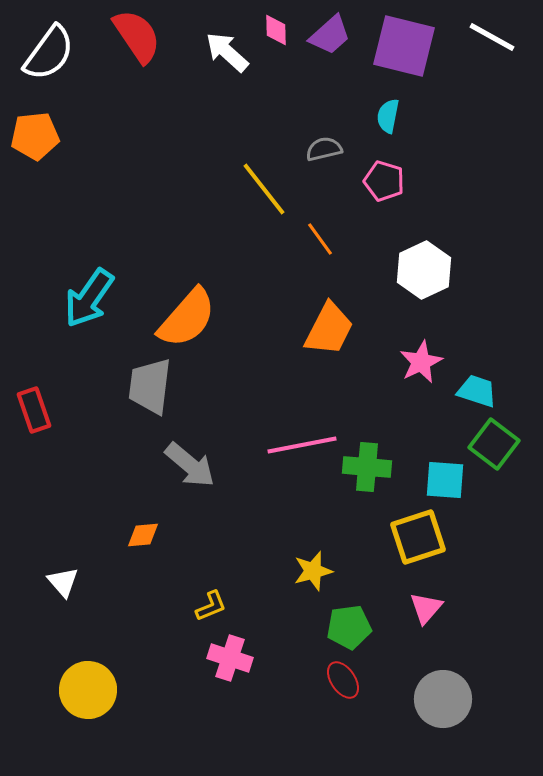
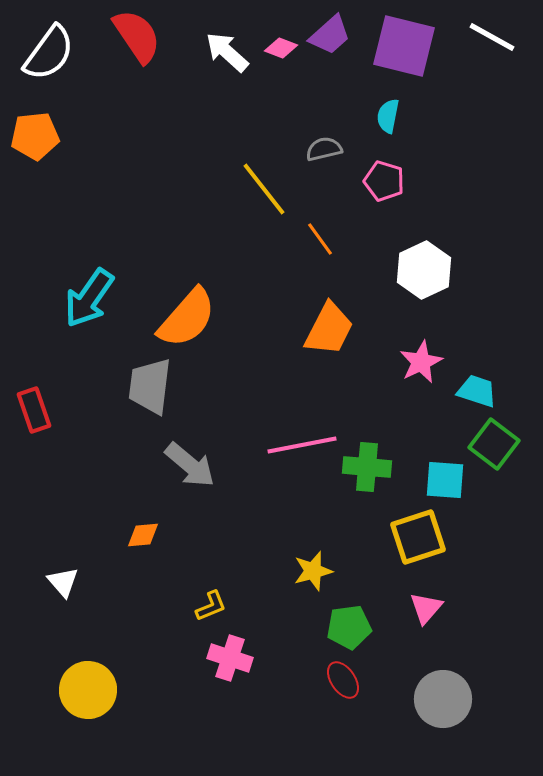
pink diamond: moved 5 px right, 18 px down; rotated 68 degrees counterclockwise
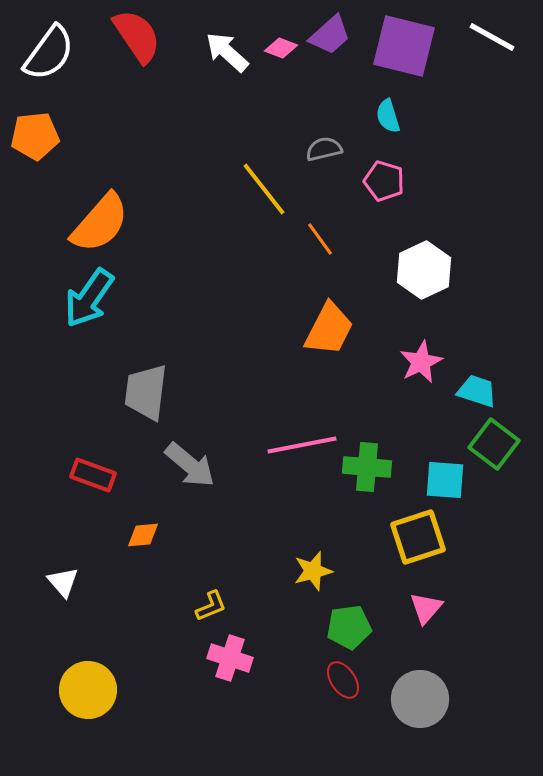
cyan semicircle: rotated 28 degrees counterclockwise
orange semicircle: moved 87 px left, 95 px up
gray trapezoid: moved 4 px left, 6 px down
red rectangle: moved 59 px right, 65 px down; rotated 51 degrees counterclockwise
gray circle: moved 23 px left
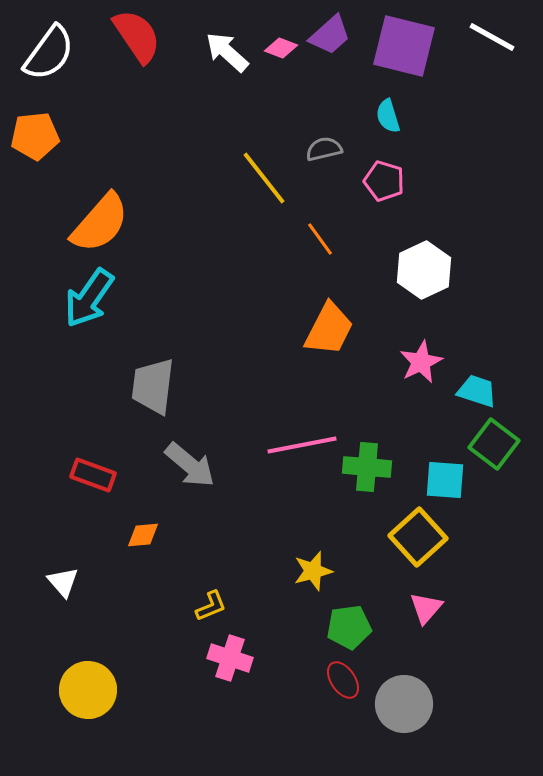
yellow line: moved 11 px up
gray trapezoid: moved 7 px right, 6 px up
yellow square: rotated 24 degrees counterclockwise
gray circle: moved 16 px left, 5 px down
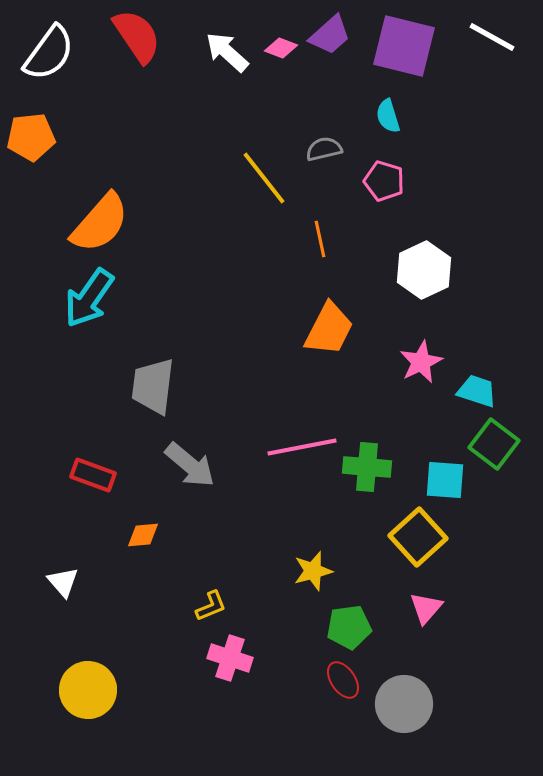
orange pentagon: moved 4 px left, 1 px down
orange line: rotated 24 degrees clockwise
pink line: moved 2 px down
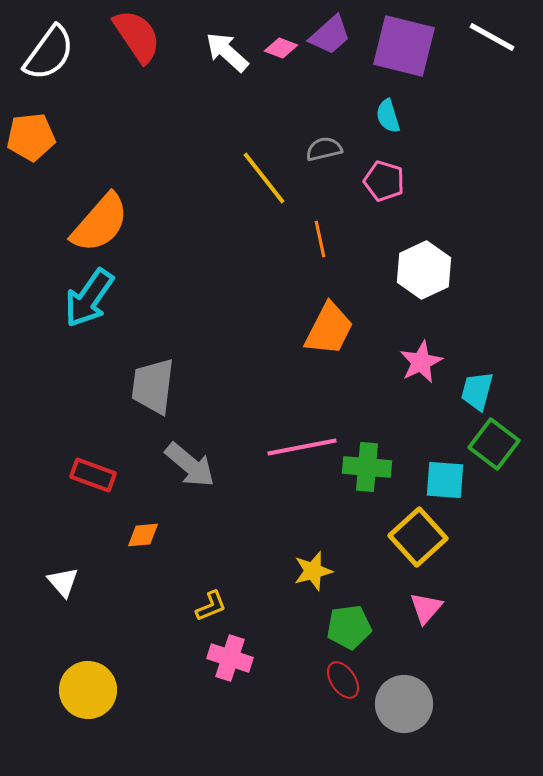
cyan trapezoid: rotated 93 degrees counterclockwise
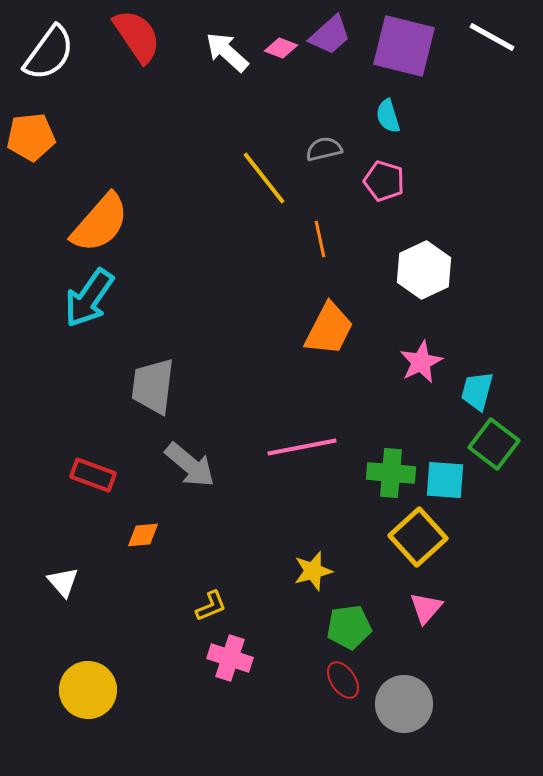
green cross: moved 24 px right, 6 px down
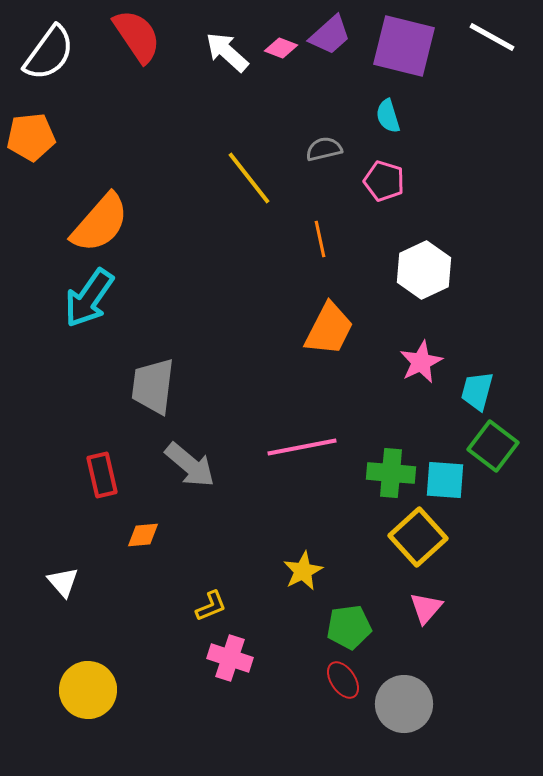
yellow line: moved 15 px left
green square: moved 1 px left, 2 px down
red rectangle: moved 9 px right; rotated 57 degrees clockwise
yellow star: moved 10 px left; rotated 12 degrees counterclockwise
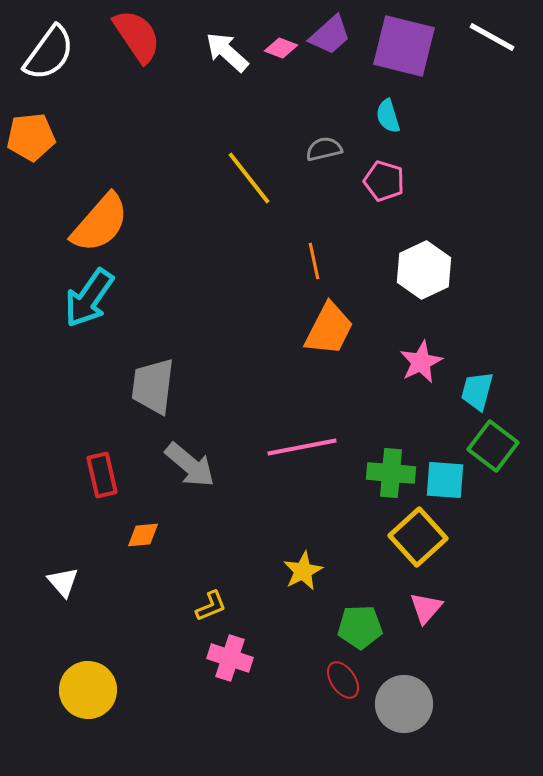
orange line: moved 6 px left, 22 px down
green pentagon: moved 11 px right; rotated 6 degrees clockwise
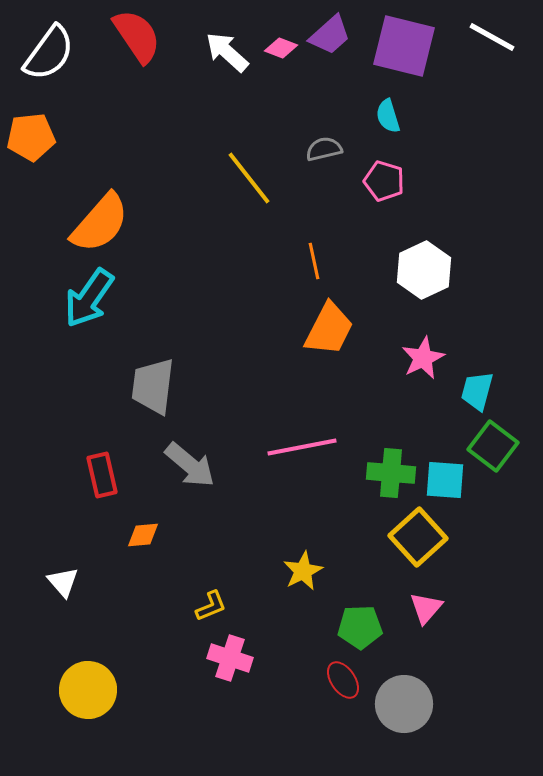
pink star: moved 2 px right, 4 px up
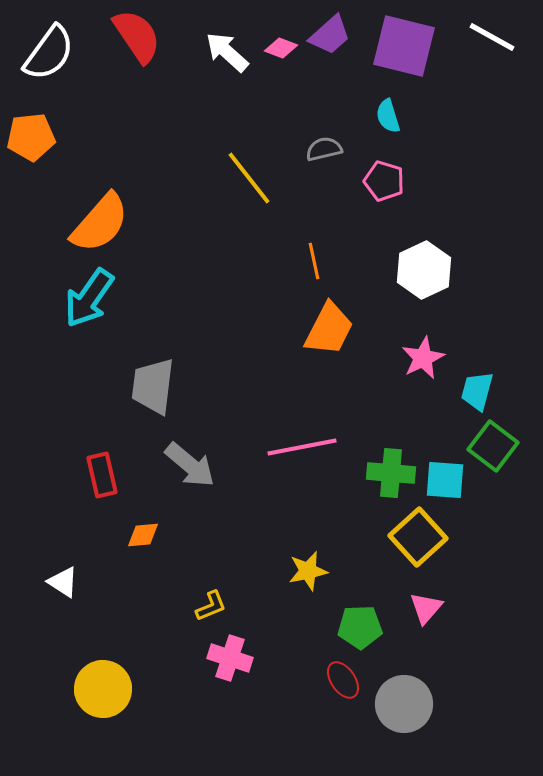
yellow star: moved 5 px right; rotated 15 degrees clockwise
white triangle: rotated 16 degrees counterclockwise
yellow circle: moved 15 px right, 1 px up
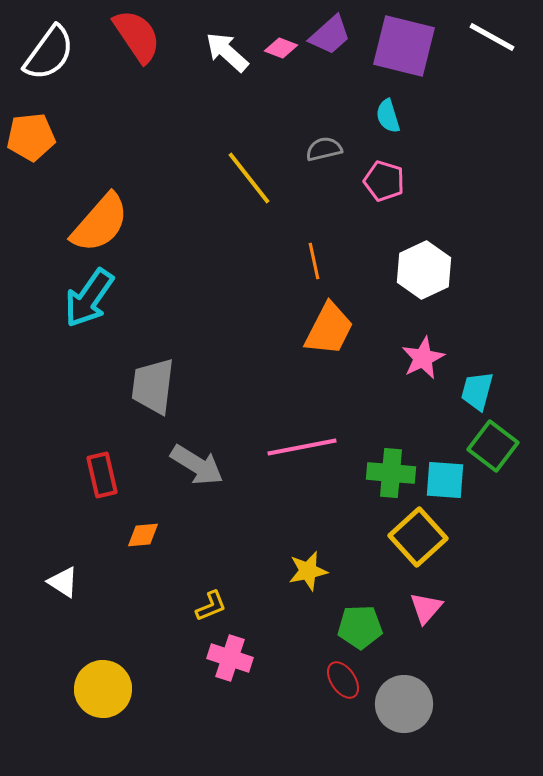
gray arrow: moved 7 px right; rotated 8 degrees counterclockwise
